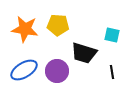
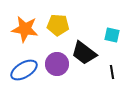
black trapezoid: rotated 20 degrees clockwise
purple circle: moved 7 px up
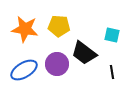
yellow pentagon: moved 1 px right, 1 px down
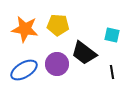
yellow pentagon: moved 1 px left, 1 px up
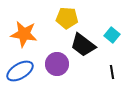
yellow pentagon: moved 9 px right, 7 px up
orange star: moved 1 px left, 5 px down
cyan square: rotated 28 degrees clockwise
black trapezoid: moved 1 px left, 8 px up
blue ellipse: moved 4 px left, 1 px down
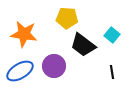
purple circle: moved 3 px left, 2 px down
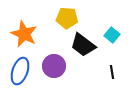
orange star: rotated 16 degrees clockwise
blue ellipse: rotated 40 degrees counterclockwise
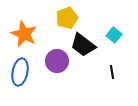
yellow pentagon: rotated 25 degrees counterclockwise
cyan square: moved 2 px right
purple circle: moved 3 px right, 5 px up
blue ellipse: moved 1 px down; rotated 8 degrees counterclockwise
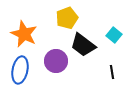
purple circle: moved 1 px left
blue ellipse: moved 2 px up
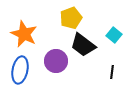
yellow pentagon: moved 4 px right
black line: rotated 16 degrees clockwise
